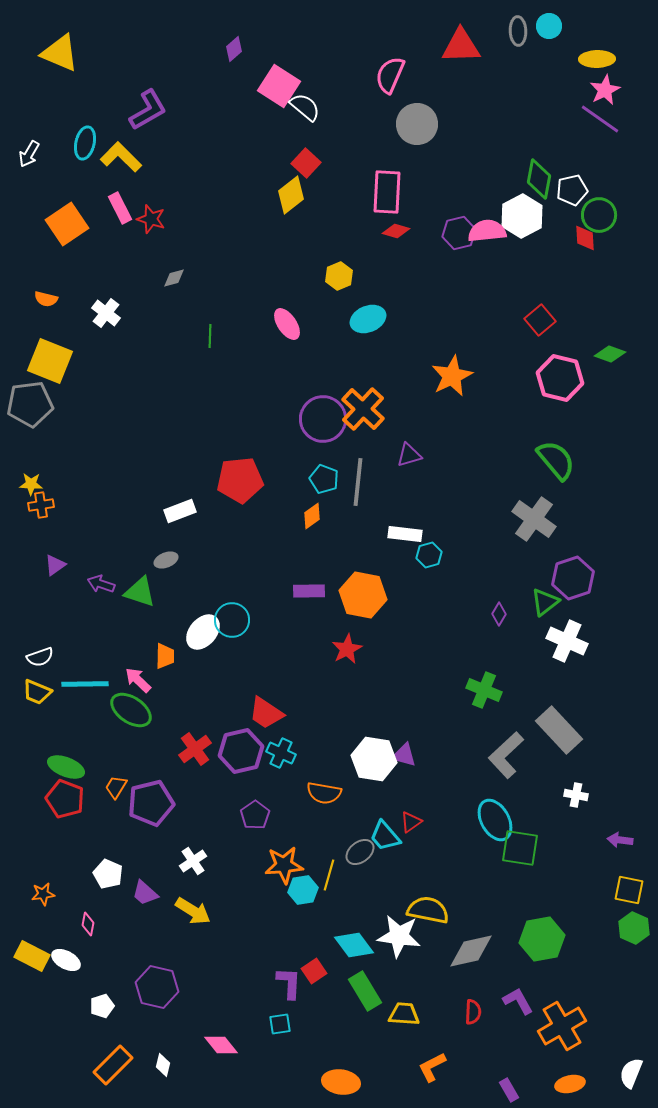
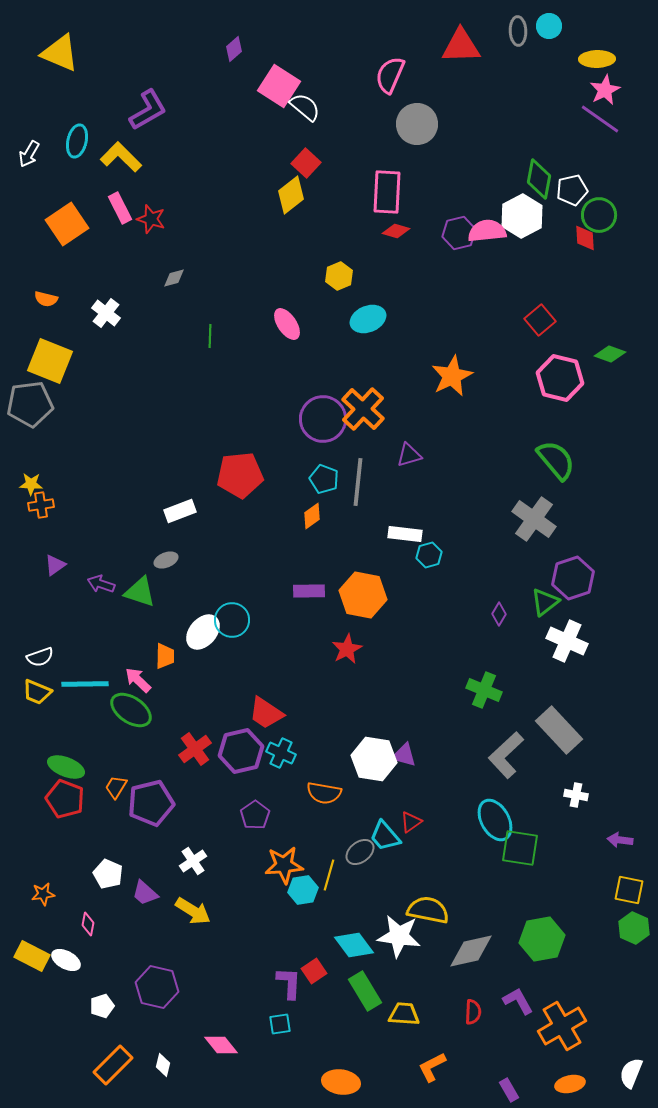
cyan ellipse at (85, 143): moved 8 px left, 2 px up
red pentagon at (240, 480): moved 5 px up
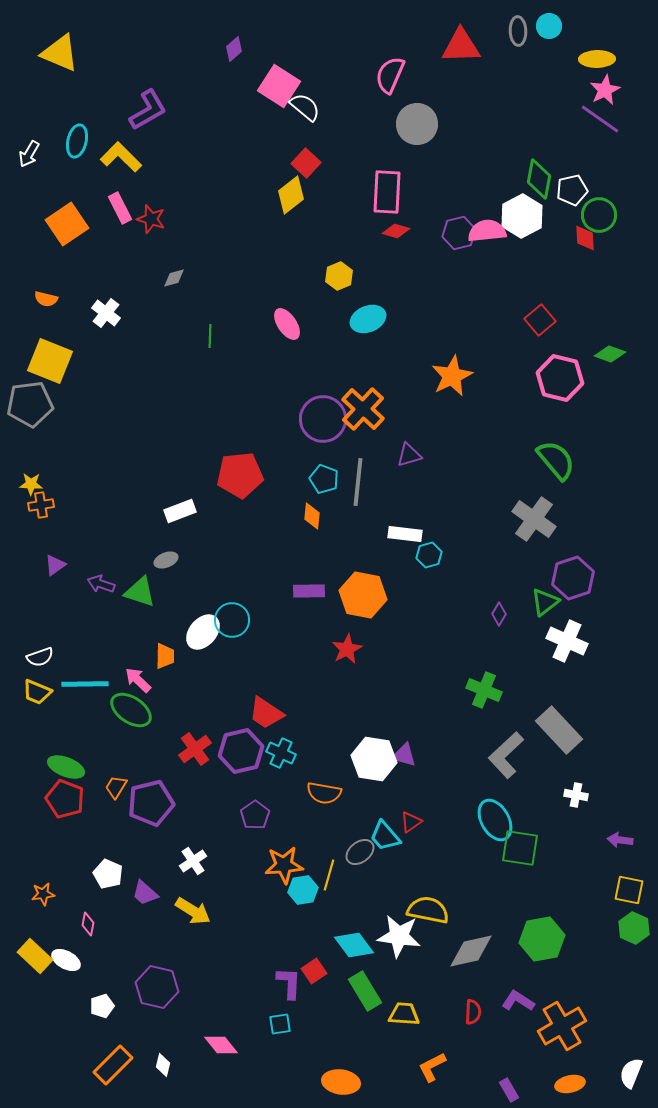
orange diamond at (312, 516): rotated 48 degrees counterclockwise
yellow rectangle at (32, 956): moved 3 px right; rotated 16 degrees clockwise
purple L-shape at (518, 1001): rotated 28 degrees counterclockwise
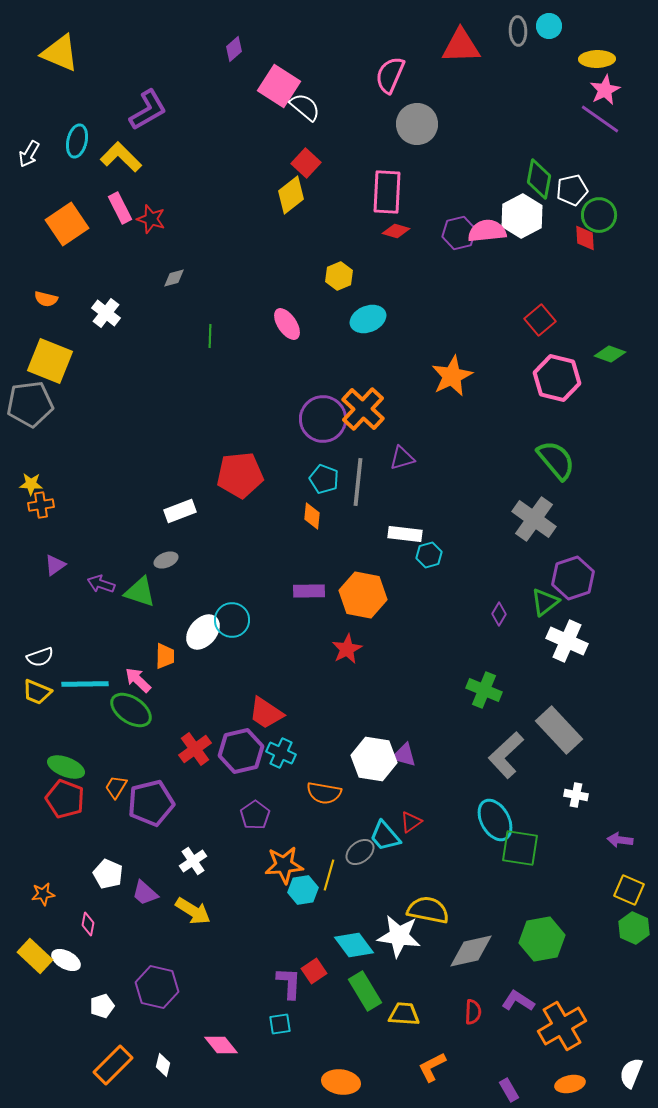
pink hexagon at (560, 378): moved 3 px left
purple triangle at (409, 455): moved 7 px left, 3 px down
yellow square at (629, 890): rotated 12 degrees clockwise
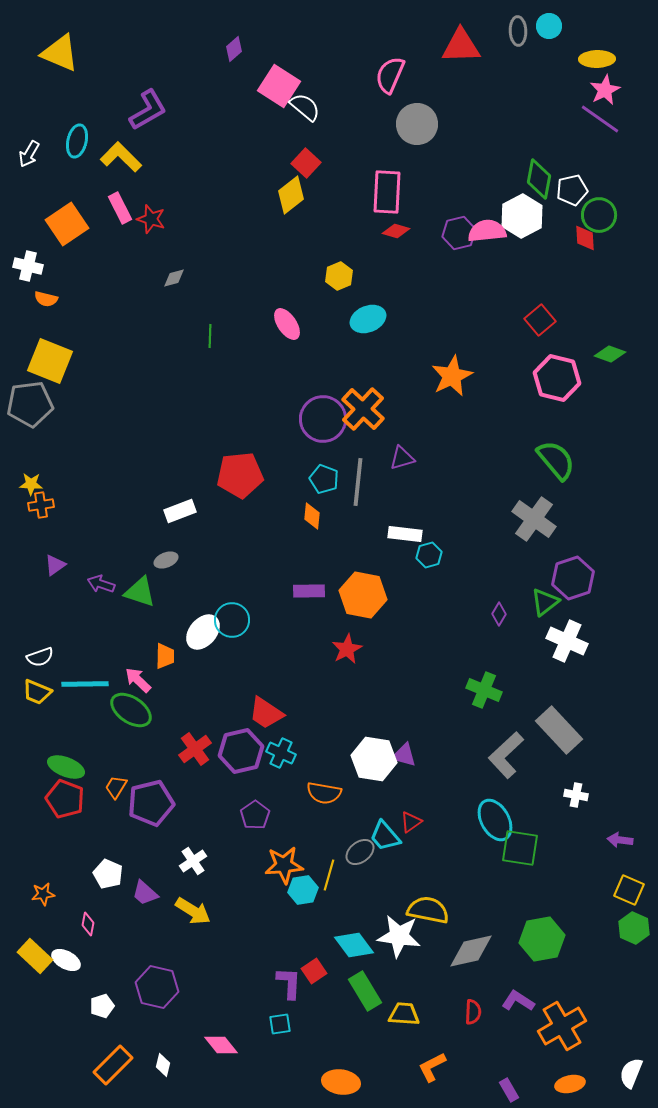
white cross at (106, 313): moved 78 px left, 47 px up; rotated 24 degrees counterclockwise
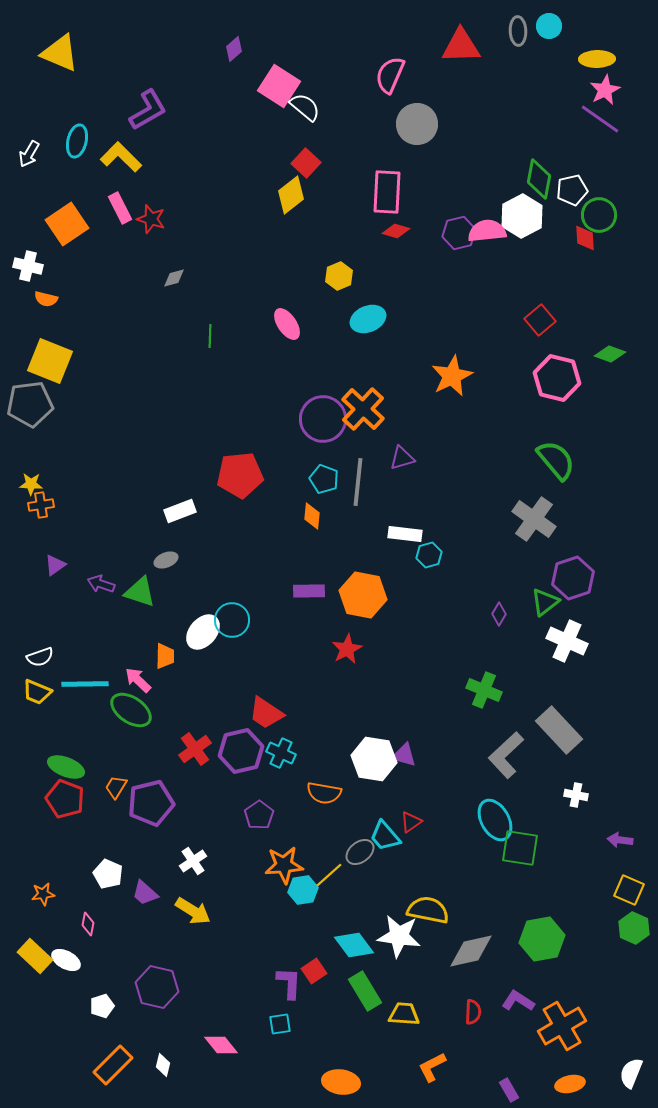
purple pentagon at (255, 815): moved 4 px right
yellow line at (329, 875): rotated 32 degrees clockwise
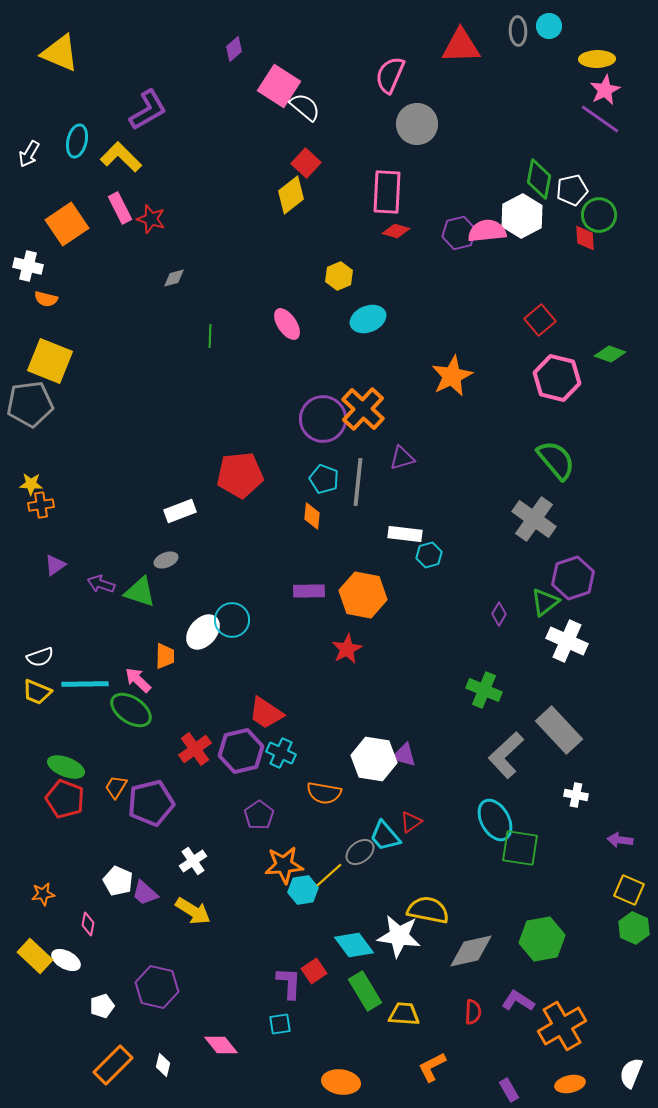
white pentagon at (108, 874): moved 10 px right, 7 px down
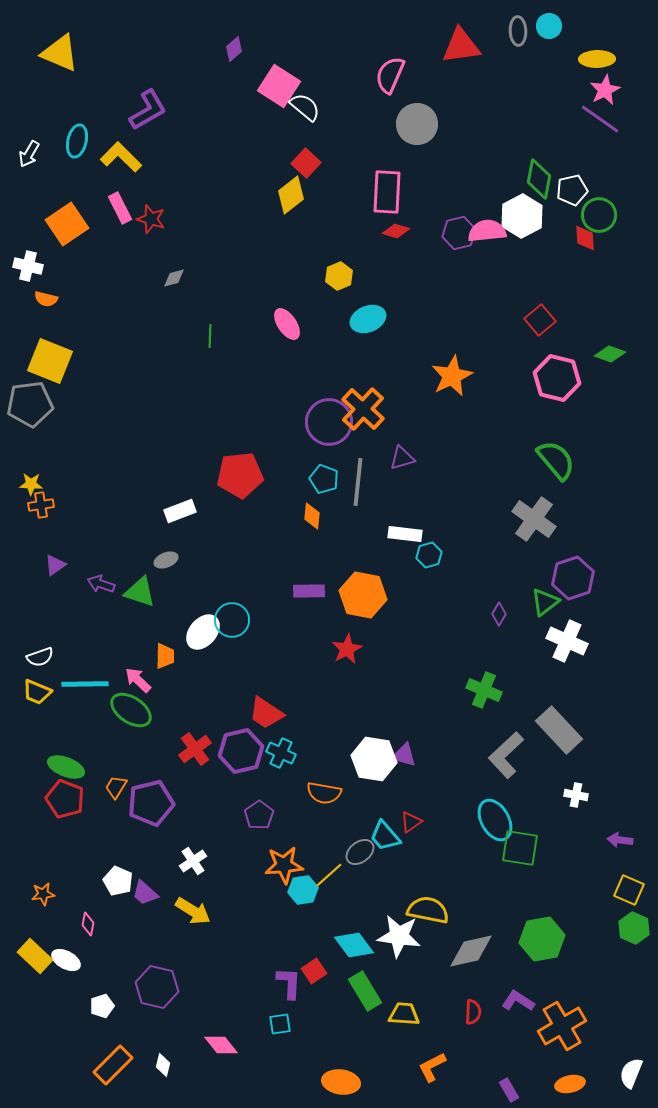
red triangle at (461, 46): rotated 6 degrees counterclockwise
purple circle at (323, 419): moved 6 px right, 3 px down
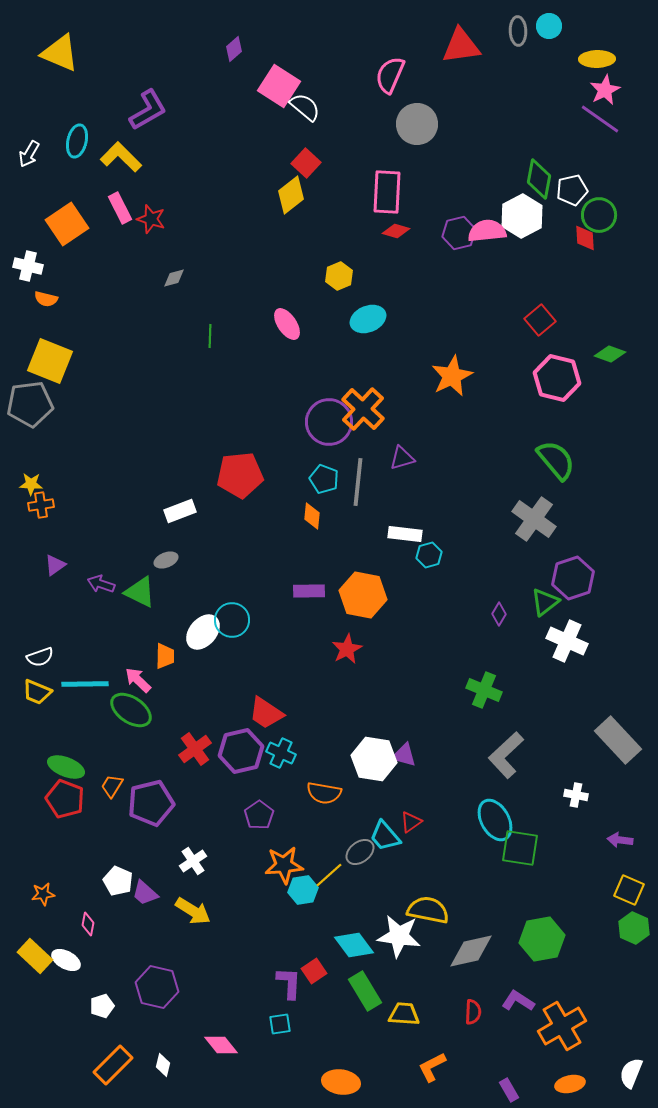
green triangle at (140, 592): rotated 8 degrees clockwise
gray rectangle at (559, 730): moved 59 px right, 10 px down
orange trapezoid at (116, 787): moved 4 px left, 1 px up
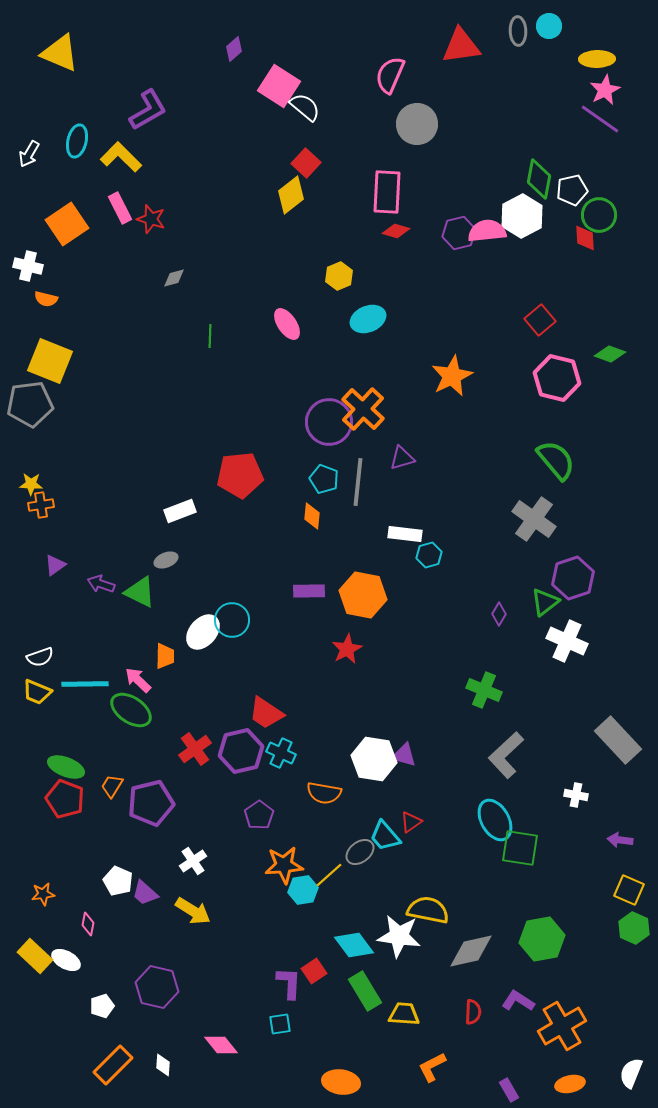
white diamond at (163, 1065): rotated 10 degrees counterclockwise
